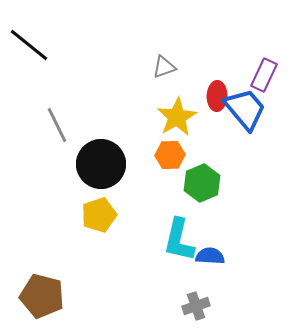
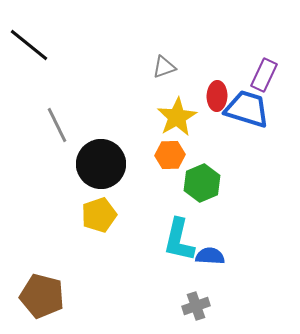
blue trapezoid: moved 2 px right; rotated 33 degrees counterclockwise
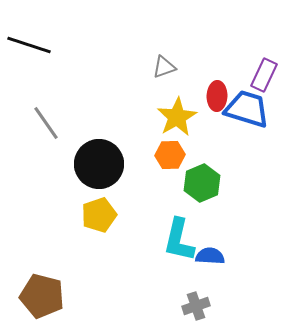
black line: rotated 21 degrees counterclockwise
gray line: moved 11 px left, 2 px up; rotated 9 degrees counterclockwise
black circle: moved 2 px left
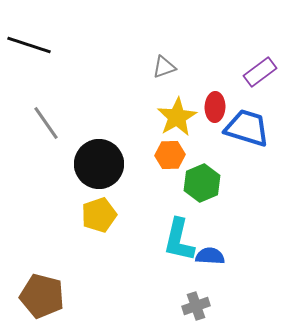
purple rectangle: moved 4 px left, 3 px up; rotated 28 degrees clockwise
red ellipse: moved 2 px left, 11 px down
blue trapezoid: moved 19 px down
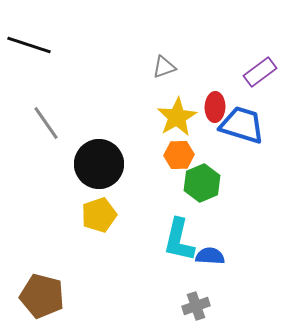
blue trapezoid: moved 5 px left, 3 px up
orange hexagon: moved 9 px right
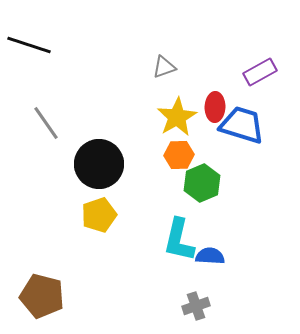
purple rectangle: rotated 8 degrees clockwise
